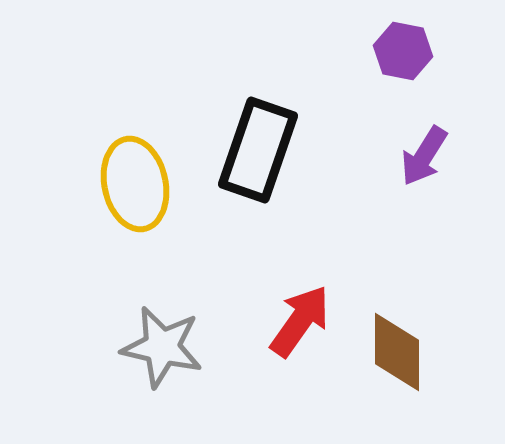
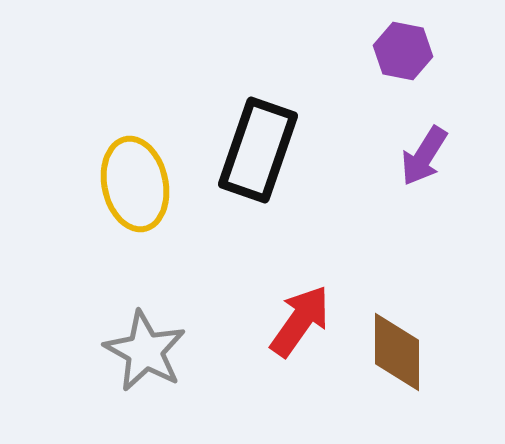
gray star: moved 17 px left, 4 px down; rotated 16 degrees clockwise
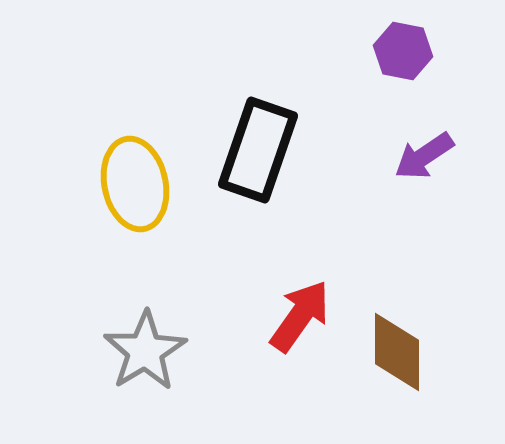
purple arrow: rotated 24 degrees clockwise
red arrow: moved 5 px up
gray star: rotated 12 degrees clockwise
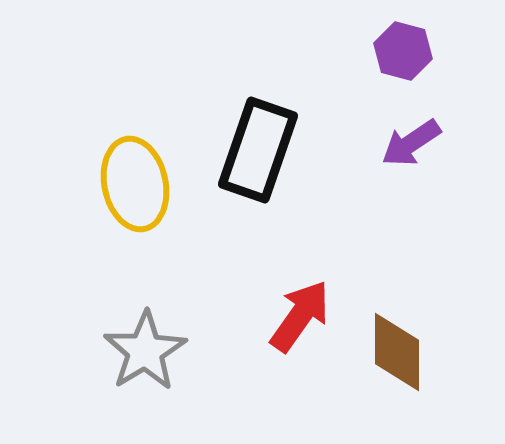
purple hexagon: rotated 4 degrees clockwise
purple arrow: moved 13 px left, 13 px up
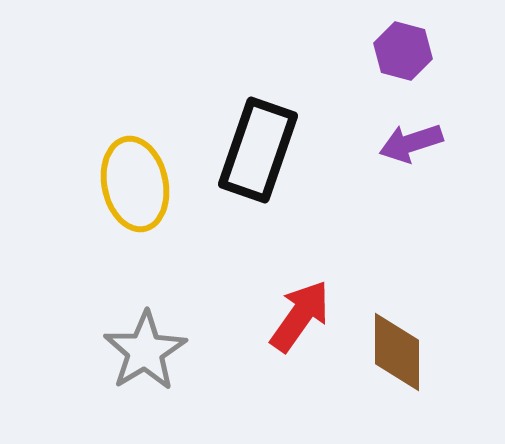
purple arrow: rotated 16 degrees clockwise
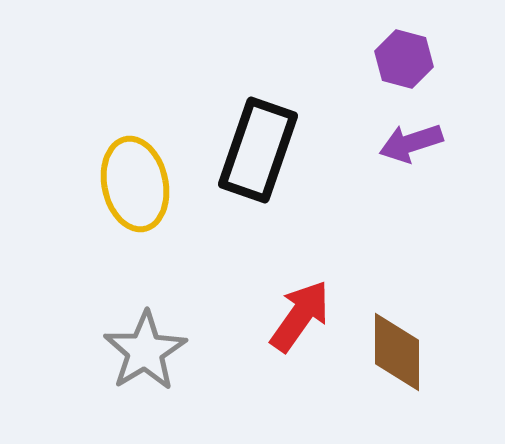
purple hexagon: moved 1 px right, 8 px down
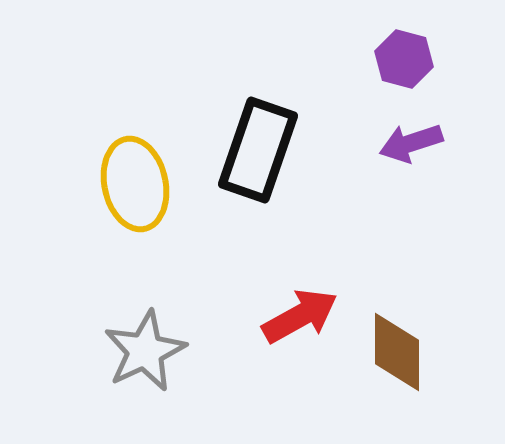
red arrow: rotated 26 degrees clockwise
gray star: rotated 6 degrees clockwise
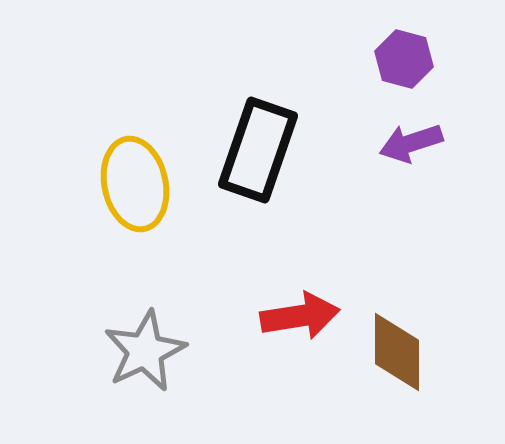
red arrow: rotated 20 degrees clockwise
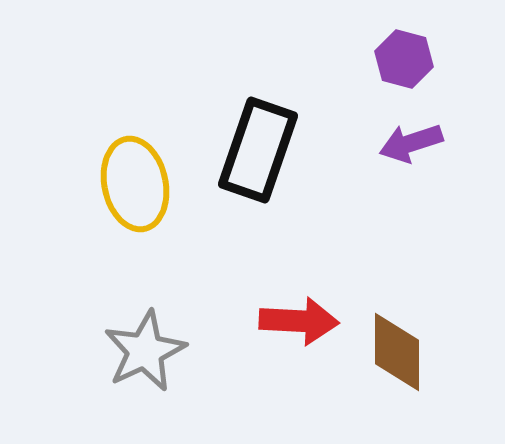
red arrow: moved 1 px left, 5 px down; rotated 12 degrees clockwise
